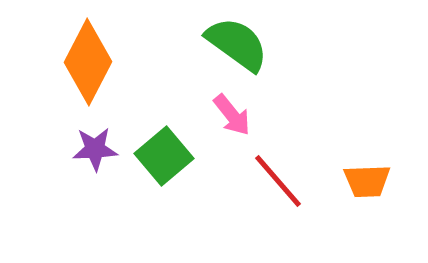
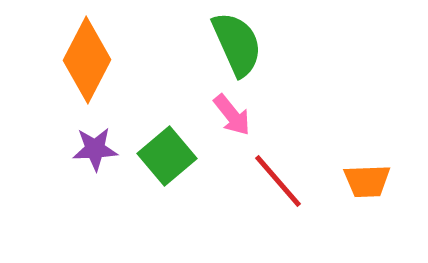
green semicircle: rotated 30 degrees clockwise
orange diamond: moved 1 px left, 2 px up
green square: moved 3 px right
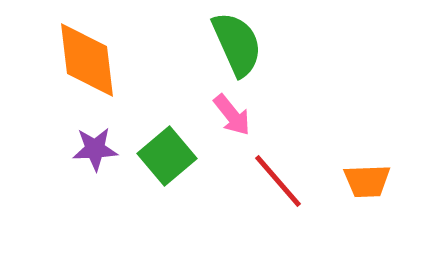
orange diamond: rotated 34 degrees counterclockwise
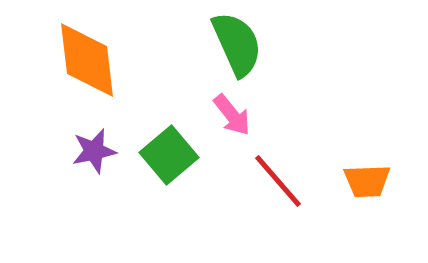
purple star: moved 1 px left, 2 px down; rotated 9 degrees counterclockwise
green square: moved 2 px right, 1 px up
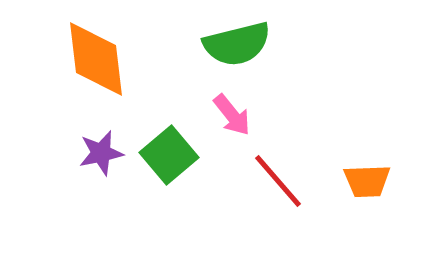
green semicircle: rotated 100 degrees clockwise
orange diamond: moved 9 px right, 1 px up
purple star: moved 7 px right, 2 px down
